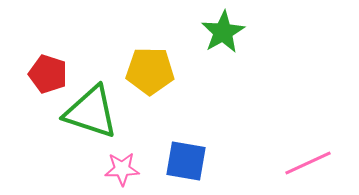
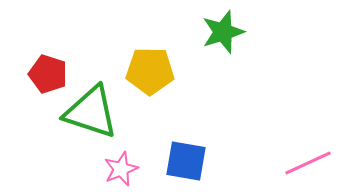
green star: rotated 12 degrees clockwise
pink star: moved 1 px left; rotated 20 degrees counterclockwise
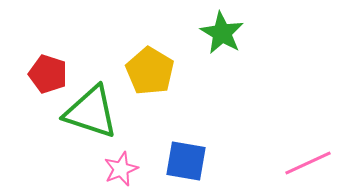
green star: moved 1 px left, 1 px down; rotated 24 degrees counterclockwise
yellow pentagon: rotated 30 degrees clockwise
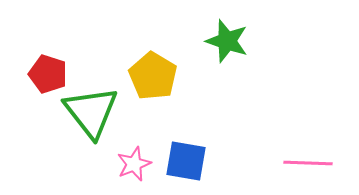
green star: moved 5 px right, 8 px down; rotated 12 degrees counterclockwise
yellow pentagon: moved 3 px right, 5 px down
green triangle: rotated 34 degrees clockwise
pink line: rotated 27 degrees clockwise
pink star: moved 13 px right, 5 px up
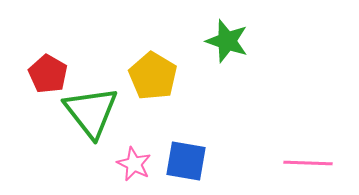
red pentagon: rotated 12 degrees clockwise
pink star: rotated 24 degrees counterclockwise
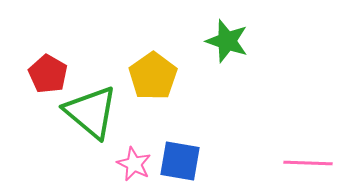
yellow pentagon: rotated 6 degrees clockwise
green triangle: rotated 12 degrees counterclockwise
blue square: moved 6 px left
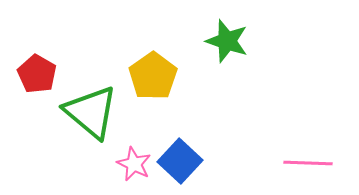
red pentagon: moved 11 px left
blue square: rotated 33 degrees clockwise
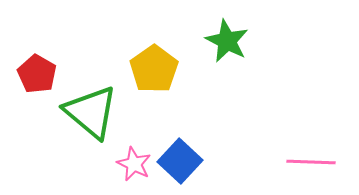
green star: rotated 9 degrees clockwise
yellow pentagon: moved 1 px right, 7 px up
pink line: moved 3 px right, 1 px up
